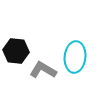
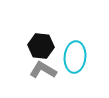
black hexagon: moved 25 px right, 5 px up
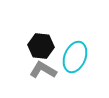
cyan ellipse: rotated 16 degrees clockwise
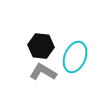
gray L-shape: moved 2 px down
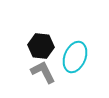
gray L-shape: rotated 32 degrees clockwise
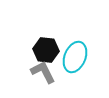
black hexagon: moved 5 px right, 4 px down
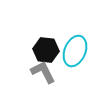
cyan ellipse: moved 6 px up
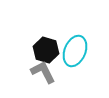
black hexagon: rotated 10 degrees clockwise
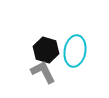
cyan ellipse: rotated 12 degrees counterclockwise
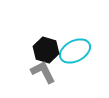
cyan ellipse: rotated 52 degrees clockwise
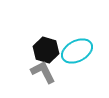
cyan ellipse: moved 2 px right
